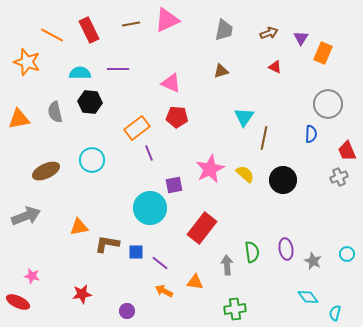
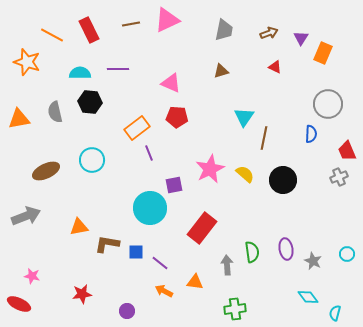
red ellipse at (18, 302): moved 1 px right, 2 px down
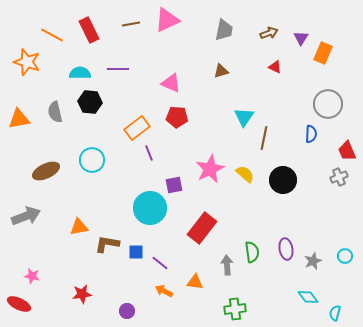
cyan circle at (347, 254): moved 2 px left, 2 px down
gray star at (313, 261): rotated 24 degrees clockwise
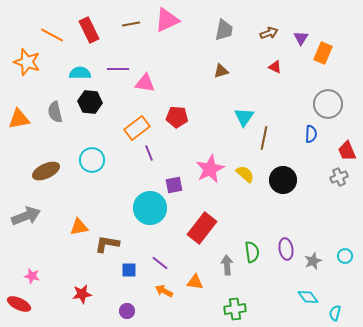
pink triangle at (171, 83): moved 26 px left; rotated 15 degrees counterclockwise
blue square at (136, 252): moved 7 px left, 18 px down
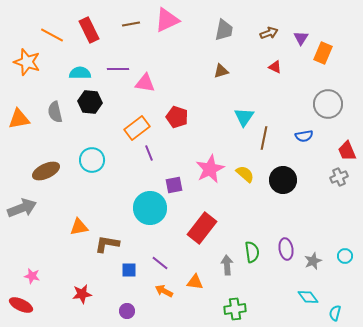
red pentagon at (177, 117): rotated 15 degrees clockwise
blue semicircle at (311, 134): moved 7 px left, 2 px down; rotated 78 degrees clockwise
gray arrow at (26, 216): moved 4 px left, 8 px up
red ellipse at (19, 304): moved 2 px right, 1 px down
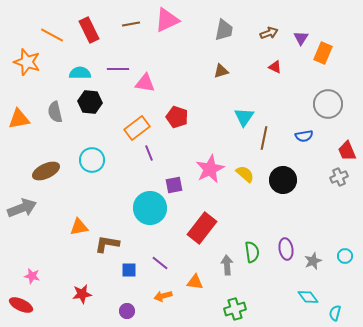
orange arrow at (164, 291): moved 1 px left, 5 px down; rotated 42 degrees counterclockwise
green cross at (235, 309): rotated 10 degrees counterclockwise
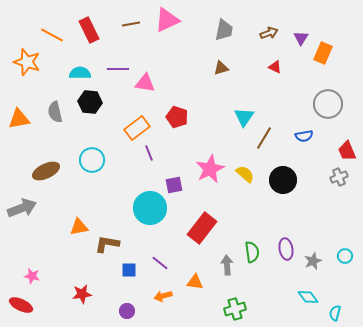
brown triangle at (221, 71): moved 3 px up
brown line at (264, 138): rotated 20 degrees clockwise
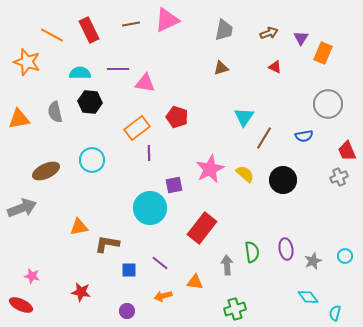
purple line at (149, 153): rotated 21 degrees clockwise
red star at (82, 294): moved 1 px left, 2 px up; rotated 18 degrees clockwise
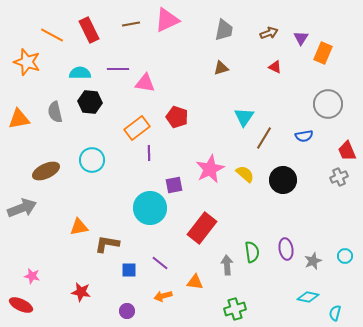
cyan diamond at (308, 297): rotated 40 degrees counterclockwise
